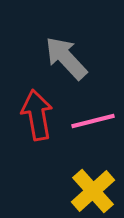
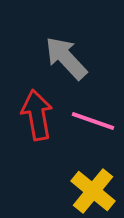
pink line: rotated 33 degrees clockwise
yellow cross: rotated 9 degrees counterclockwise
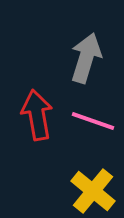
gray arrow: moved 20 px right; rotated 60 degrees clockwise
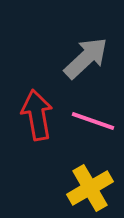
gray arrow: rotated 30 degrees clockwise
yellow cross: moved 3 px left, 3 px up; rotated 21 degrees clockwise
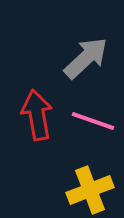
yellow cross: moved 2 px down; rotated 9 degrees clockwise
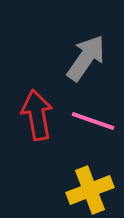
gray arrow: rotated 12 degrees counterclockwise
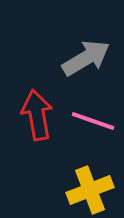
gray arrow: rotated 24 degrees clockwise
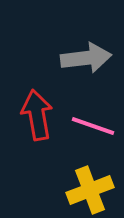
gray arrow: rotated 24 degrees clockwise
pink line: moved 5 px down
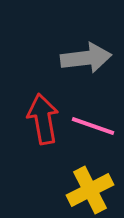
red arrow: moved 6 px right, 4 px down
yellow cross: rotated 6 degrees counterclockwise
